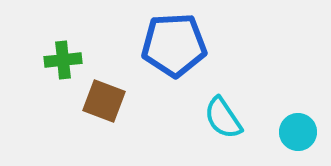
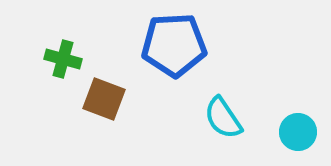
green cross: moved 1 px up; rotated 21 degrees clockwise
brown square: moved 2 px up
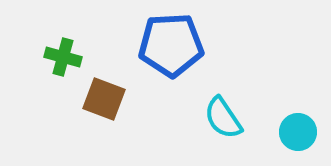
blue pentagon: moved 3 px left
green cross: moved 2 px up
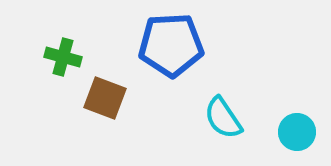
brown square: moved 1 px right, 1 px up
cyan circle: moved 1 px left
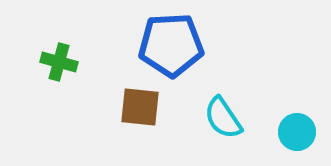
green cross: moved 4 px left, 5 px down
brown square: moved 35 px right, 9 px down; rotated 15 degrees counterclockwise
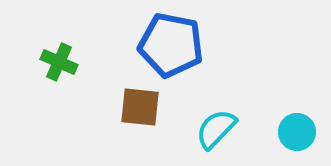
blue pentagon: rotated 14 degrees clockwise
green cross: rotated 9 degrees clockwise
cyan semicircle: moved 7 px left, 11 px down; rotated 78 degrees clockwise
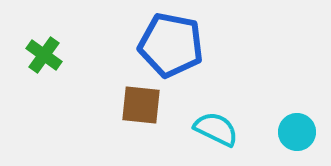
green cross: moved 15 px left, 7 px up; rotated 12 degrees clockwise
brown square: moved 1 px right, 2 px up
cyan semicircle: rotated 72 degrees clockwise
